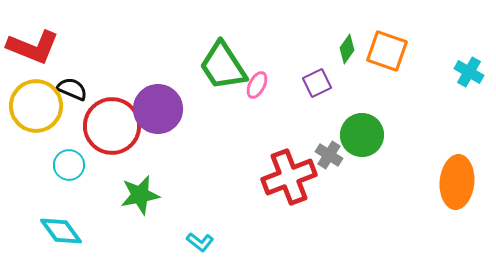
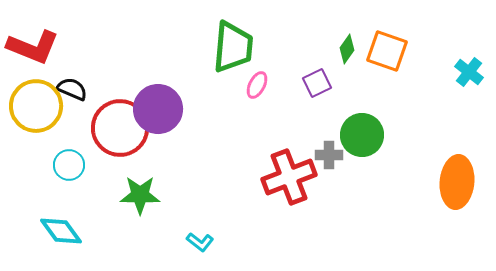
green trapezoid: moved 10 px right, 19 px up; rotated 142 degrees counterclockwise
cyan cross: rotated 8 degrees clockwise
red circle: moved 8 px right, 2 px down
gray cross: rotated 32 degrees counterclockwise
green star: rotated 12 degrees clockwise
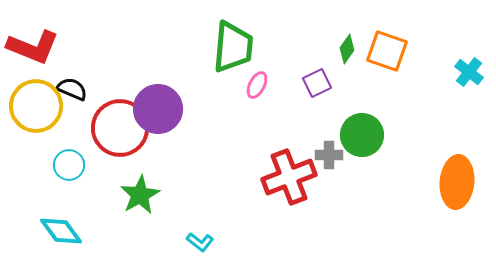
green star: rotated 30 degrees counterclockwise
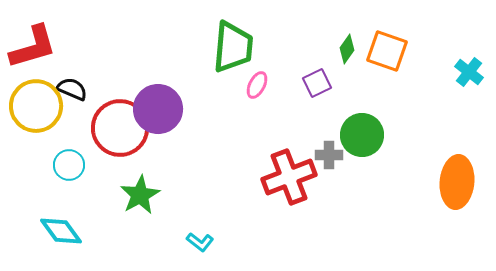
red L-shape: rotated 38 degrees counterclockwise
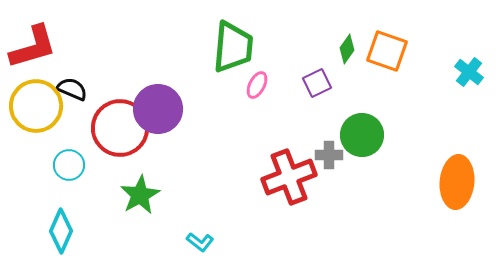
cyan diamond: rotated 60 degrees clockwise
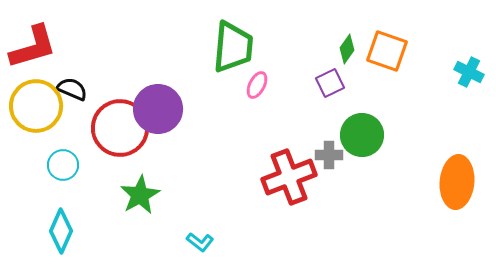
cyan cross: rotated 12 degrees counterclockwise
purple square: moved 13 px right
cyan circle: moved 6 px left
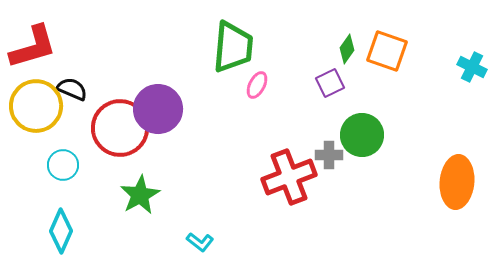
cyan cross: moved 3 px right, 5 px up
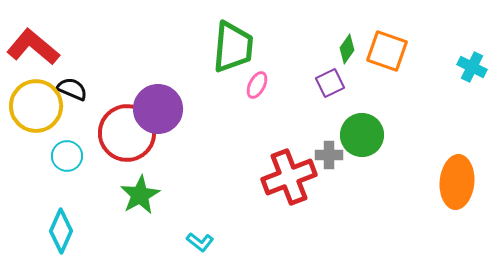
red L-shape: rotated 124 degrees counterclockwise
red circle: moved 7 px right, 5 px down
cyan circle: moved 4 px right, 9 px up
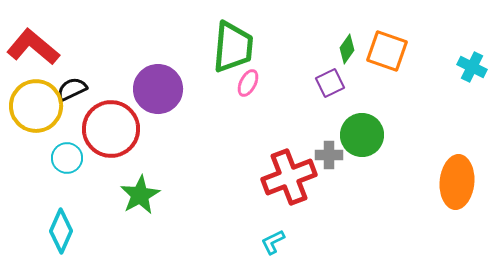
pink ellipse: moved 9 px left, 2 px up
black semicircle: rotated 48 degrees counterclockwise
purple circle: moved 20 px up
red circle: moved 16 px left, 4 px up
cyan circle: moved 2 px down
cyan L-shape: moved 73 px right; rotated 116 degrees clockwise
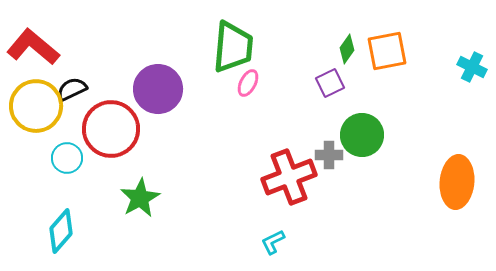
orange square: rotated 30 degrees counterclockwise
green star: moved 3 px down
cyan diamond: rotated 18 degrees clockwise
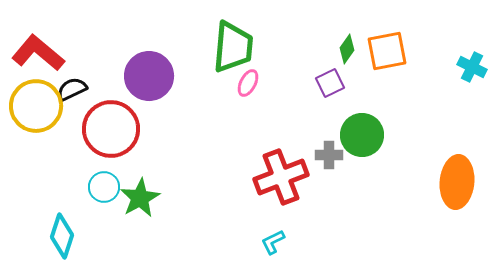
red L-shape: moved 5 px right, 6 px down
purple circle: moved 9 px left, 13 px up
cyan circle: moved 37 px right, 29 px down
red cross: moved 8 px left
cyan diamond: moved 1 px right, 5 px down; rotated 24 degrees counterclockwise
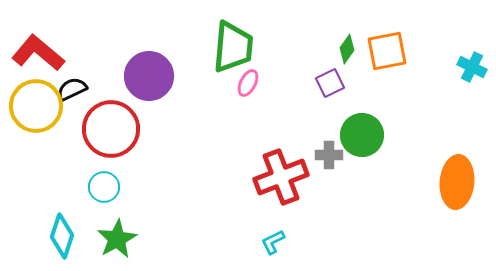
green star: moved 23 px left, 41 px down
